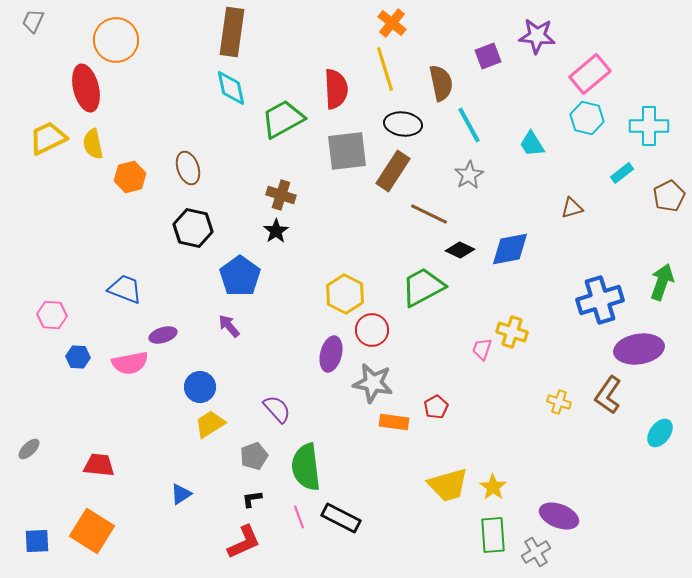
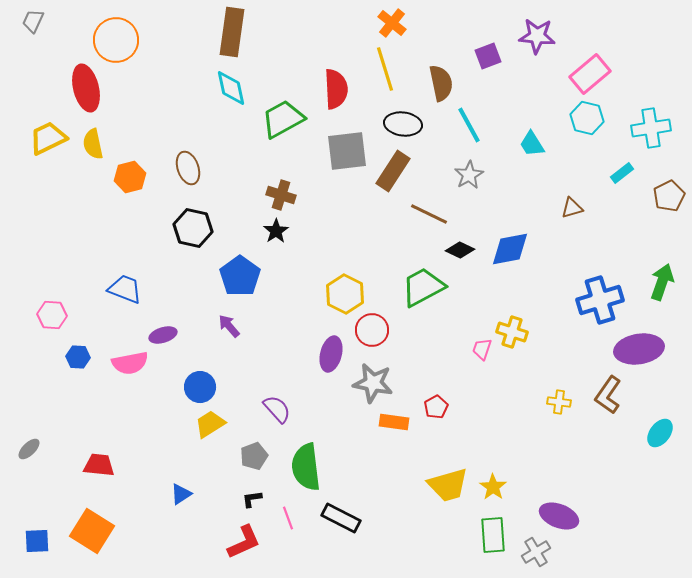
cyan cross at (649, 126): moved 2 px right, 2 px down; rotated 9 degrees counterclockwise
yellow cross at (559, 402): rotated 10 degrees counterclockwise
pink line at (299, 517): moved 11 px left, 1 px down
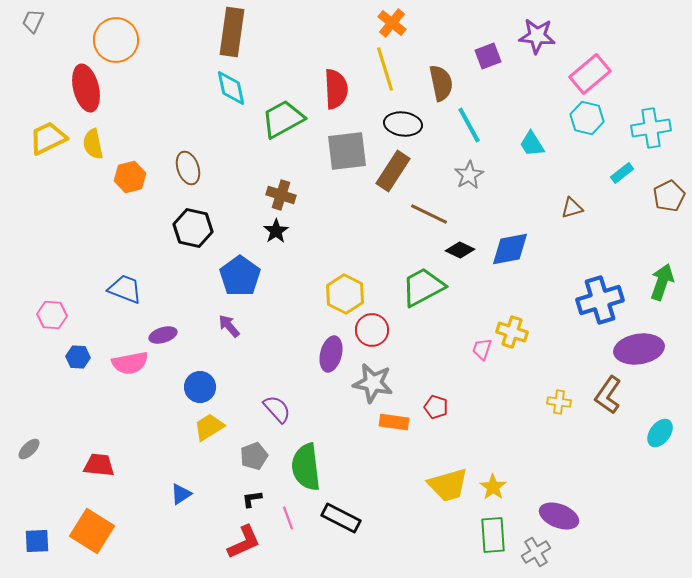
red pentagon at (436, 407): rotated 25 degrees counterclockwise
yellow trapezoid at (210, 424): moved 1 px left, 3 px down
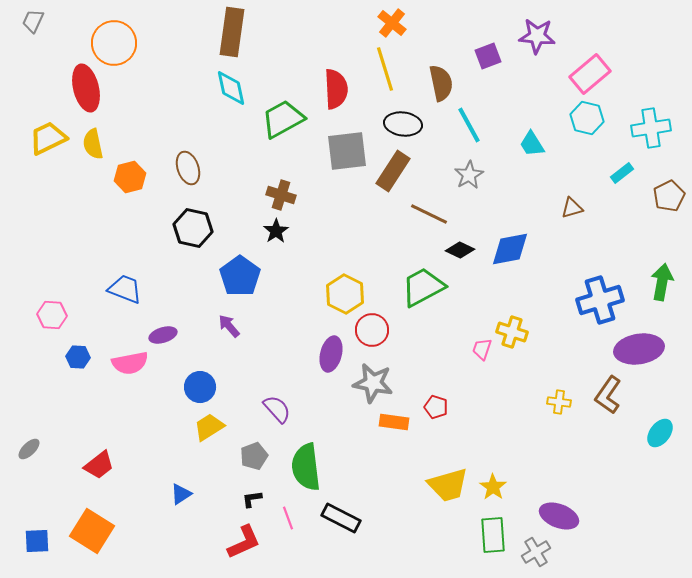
orange circle at (116, 40): moved 2 px left, 3 px down
green arrow at (662, 282): rotated 9 degrees counterclockwise
red trapezoid at (99, 465): rotated 136 degrees clockwise
